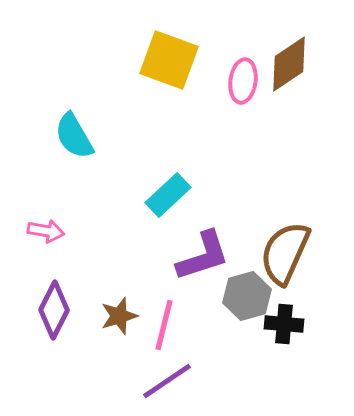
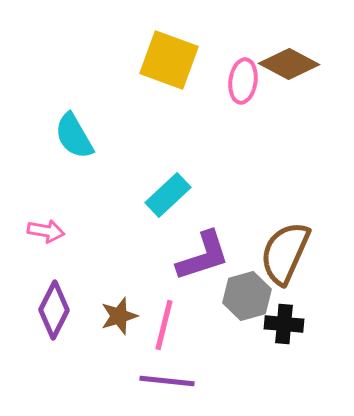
brown diamond: rotated 62 degrees clockwise
purple line: rotated 40 degrees clockwise
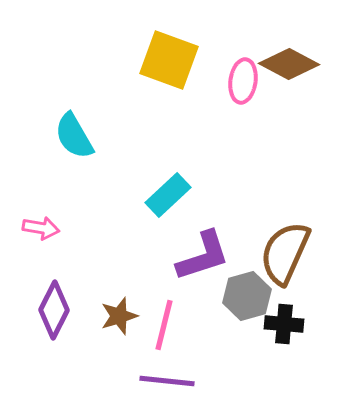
pink arrow: moved 5 px left, 3 px up
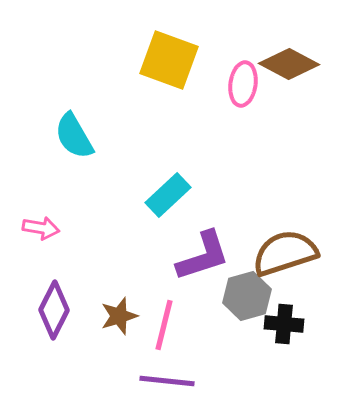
pink ellipse: moved 3 px down
brown semicircle: rotated 48 degrees clockwise
